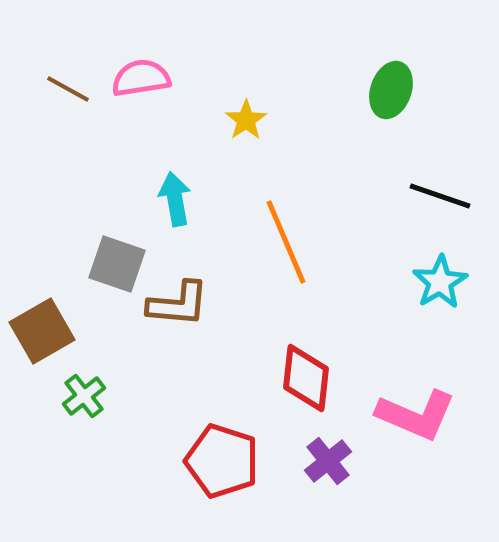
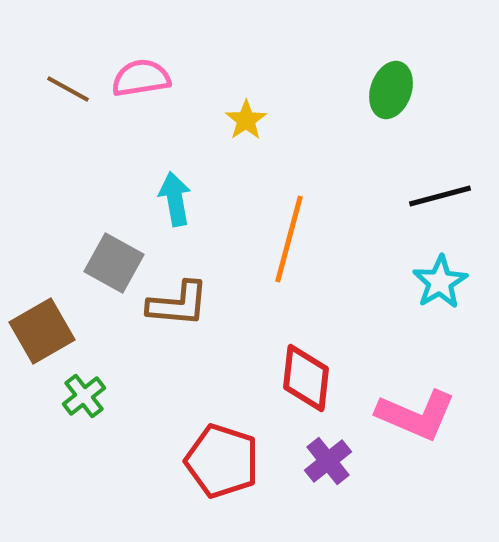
black line: rotated 34 degrees counterclockwise
orange line: moved 3 px right, 3 px up; rotated 38 degrees clockwise
gray square: moved 3 px left, 1 px up; rotated 10 degrees clockwise
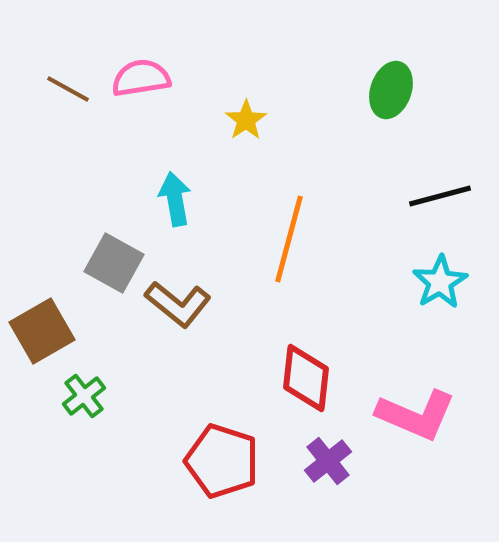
brown L-shape: rotated 34 degrees clockwise
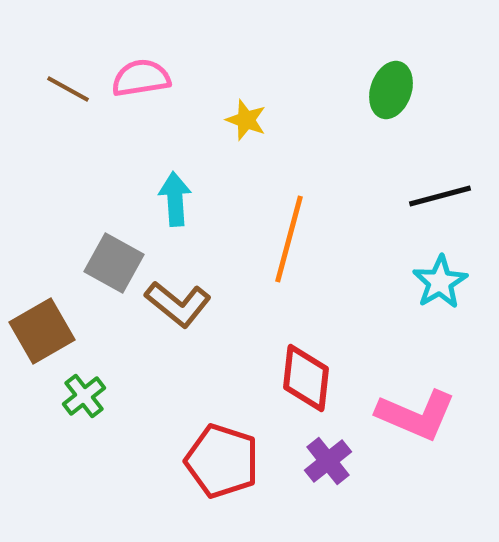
yellow star: rotated 18 degrees counterclockwise
cyan arrow: rotated 6 degrees clockwise
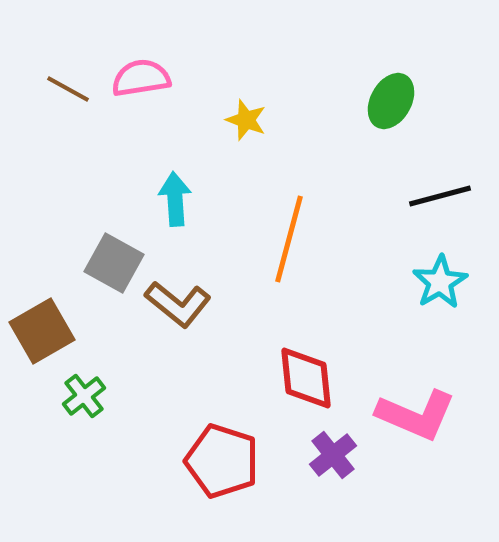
green ellipse: moved 11 px down; rotated 10 degrees clockwise
red diamond: rotated 12 degrees counterclockwise
purple cross: moved 5 px right, 6 px up
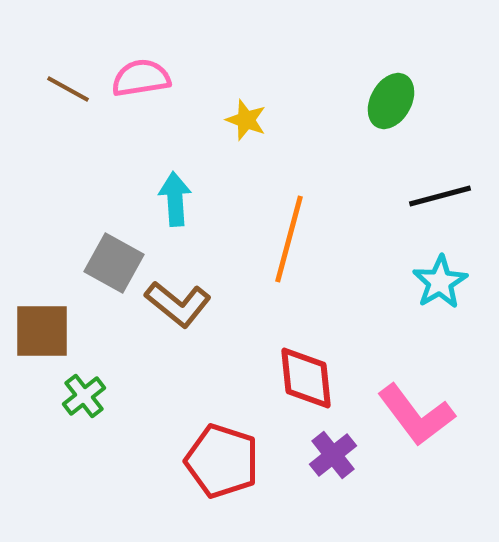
brown square: rotated 30 degrees clockwise
pink L-shape: rotated 30 degrees clockwise
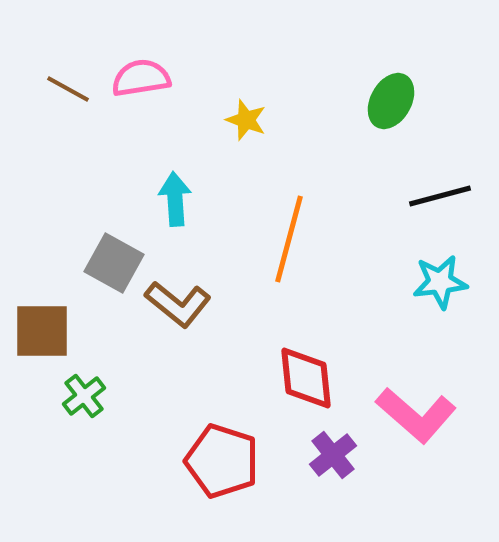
cyan star: rotated 24 degrees clockwise
pink L-shape: rotated 12 degrees counterclockwise
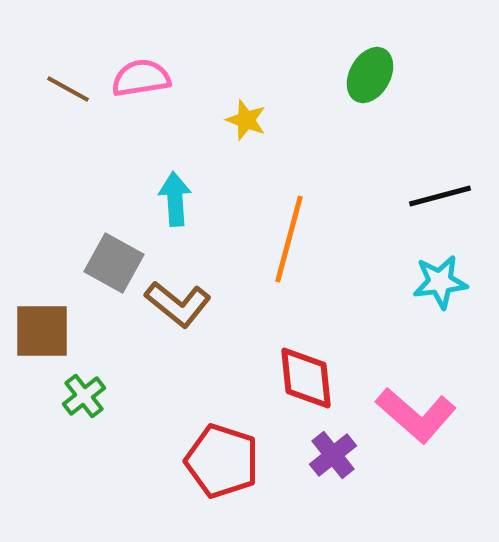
green ellipse: moved 21 px left, 26 px up
